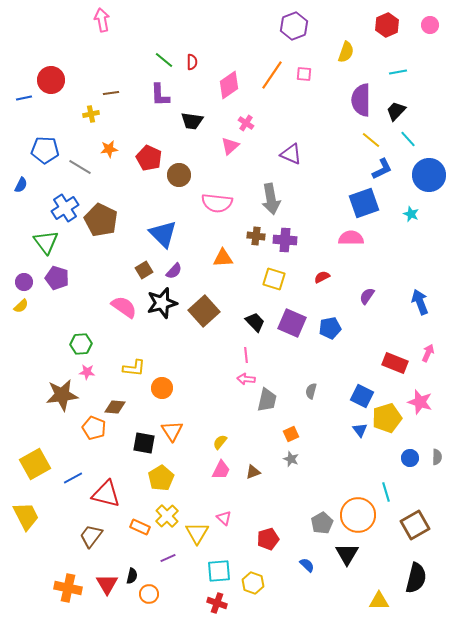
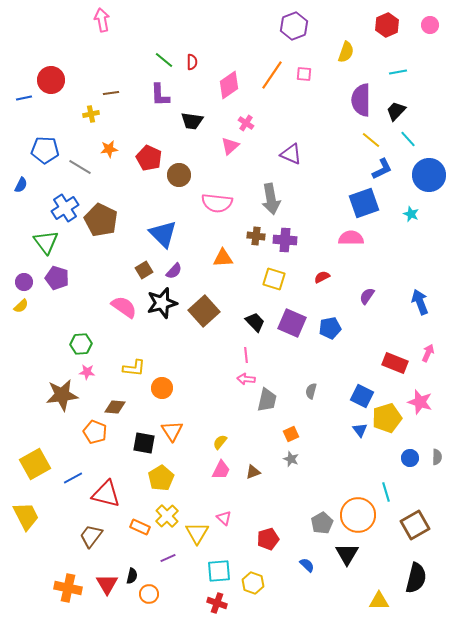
orange pentagon at (94, 428): moved 1 px right, 4 px down
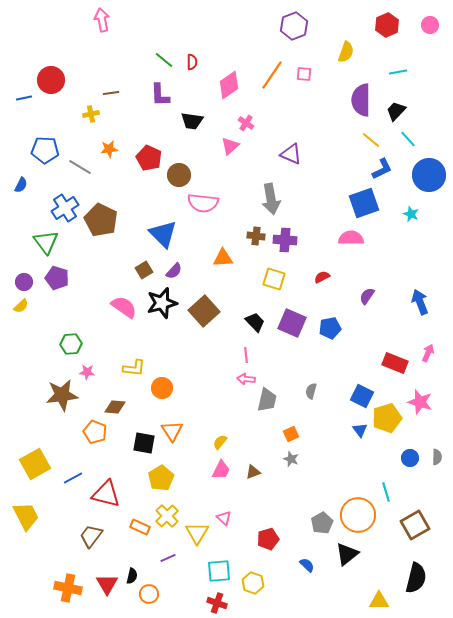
pink semicircle at (217, 203): moved 14 px left
green hexagon at (81, 344): moved 10 px left
black triangle at (347, 554): rotated 20 degrees clockwise
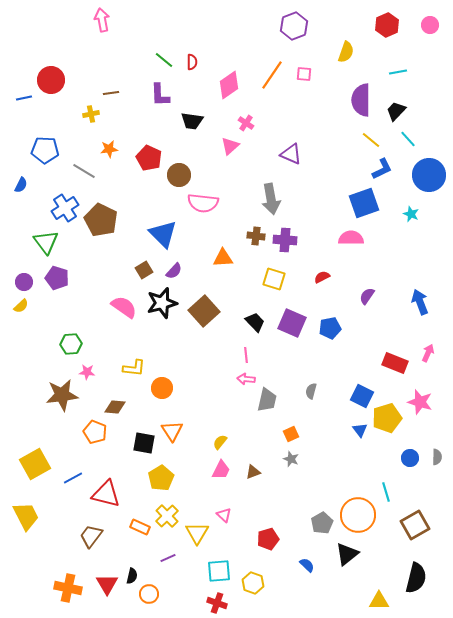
gray line at (80, 167): moved 4 px right, 4 px down
pink triangle at (224, 518): moved 3 px up
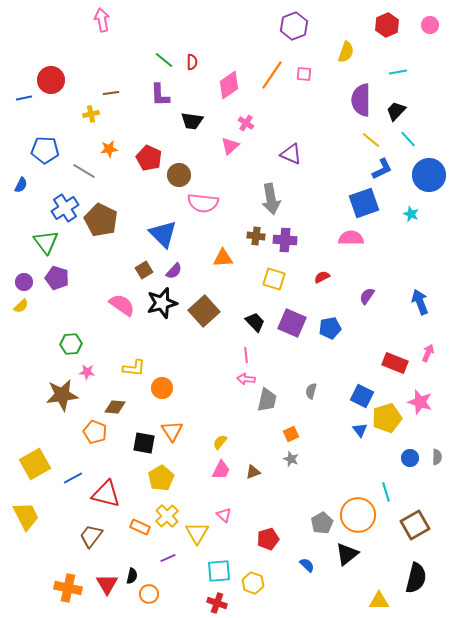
pink semicircle at (124, 307): moved 2 px left, 2 px up
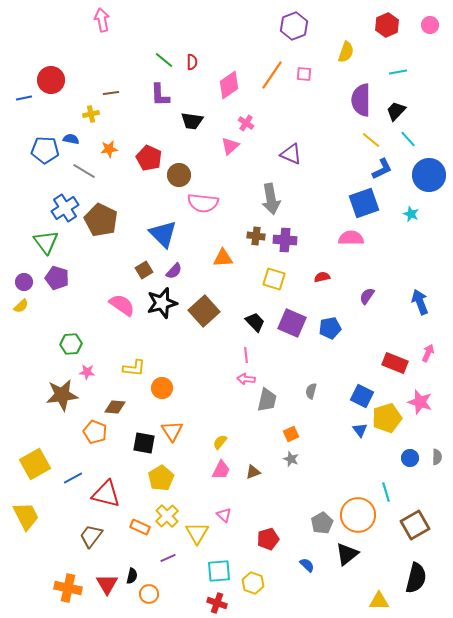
blue semicircle at (21, 185): moved 50 px right, 46 px up; rotated 105 degrees counterclockwise
red semicircle at (322, 277): rotated 14 degrees clockwise
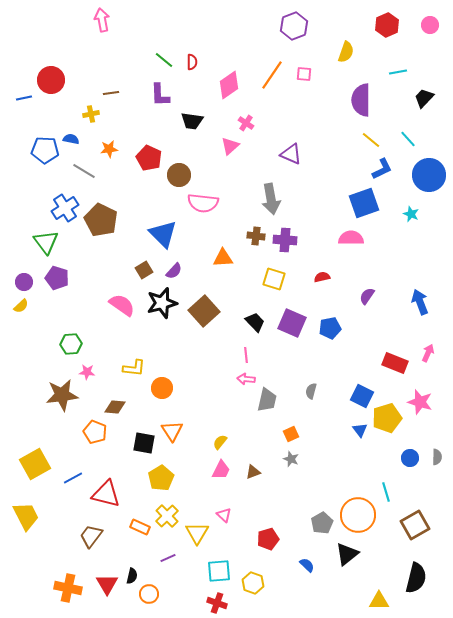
black trapezoid at (396, 111): moved 28 px right, 13 px up
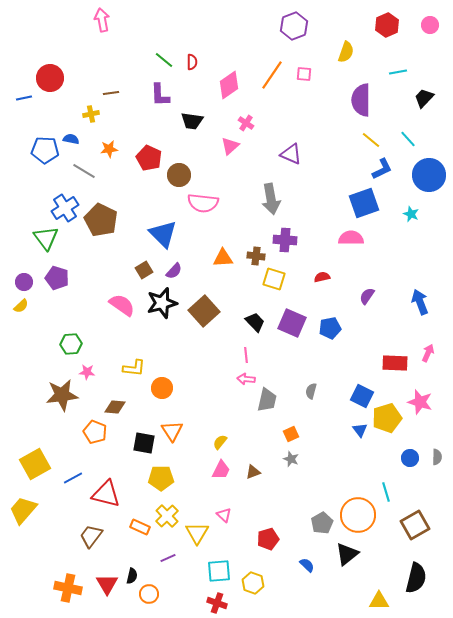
red circle at (51, 80): moved 1 px left, 2 px up
brown cross at (256, 236): moved 20 px down
green triangle at (46, 242): moved 4 px up
red rectangle at (395, 363): rotated 20 degrees counterclockwise
yellow pentagon at (161, 478): rotated 30 degrees clockwise
yellow trapezoid at (26, 516): moved 3 px left, 6 px up; rotated 112 degrees counterclockwise
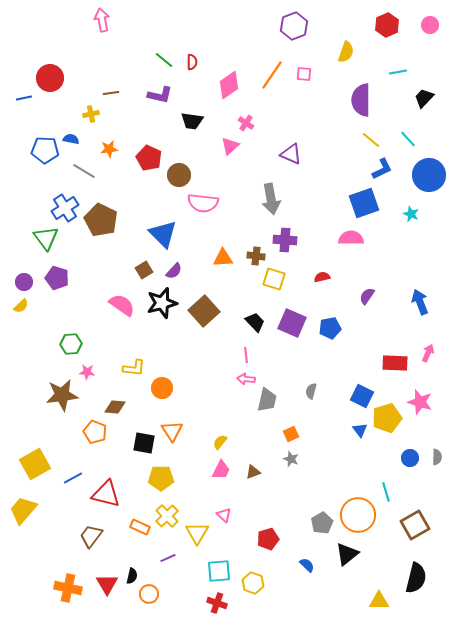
purple L-shape at (160, 95): rotated 75 degrees counterclockwise
